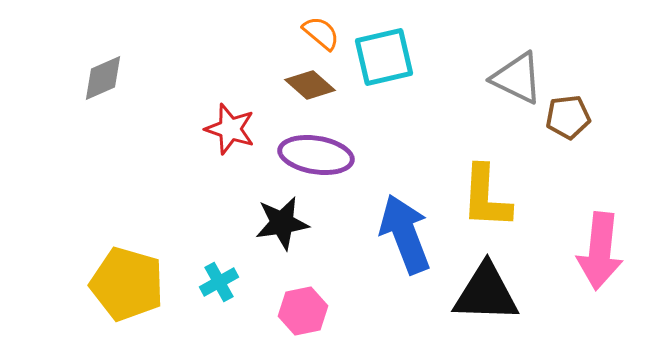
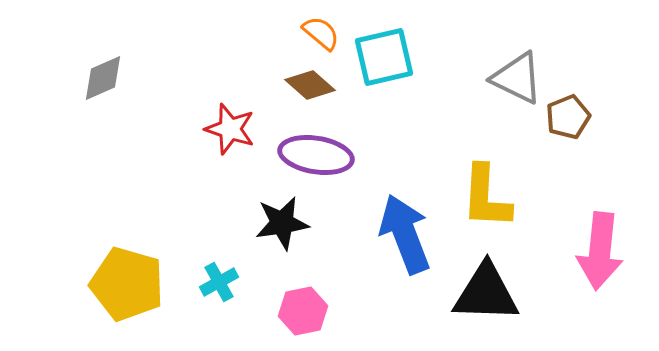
brown pentagon: rotated 15 degrees counterclockwise
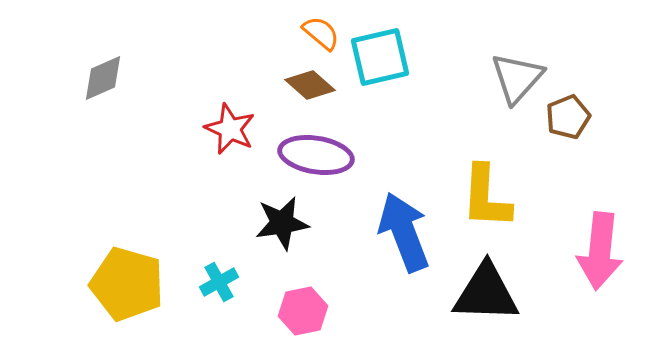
cyan square: moved 4 px left
gray triangle: rotated 46 degrees clockwise
red star: rotated 6 degrees clockwise
blue arrow: moved 1 px left, 2 px up
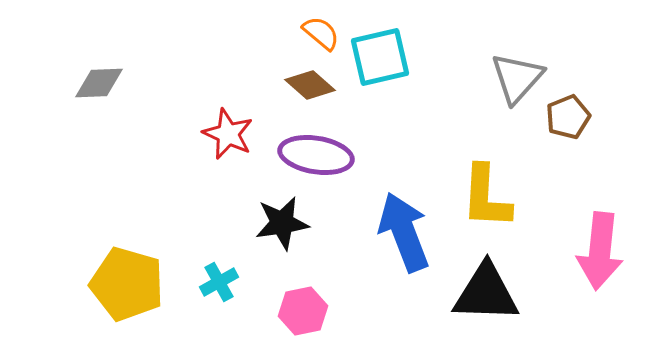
gray diamond: moved 4 px left, 5 px down; rotated 21 degrees clockwise
red star: moved 2 px left, 5 px down
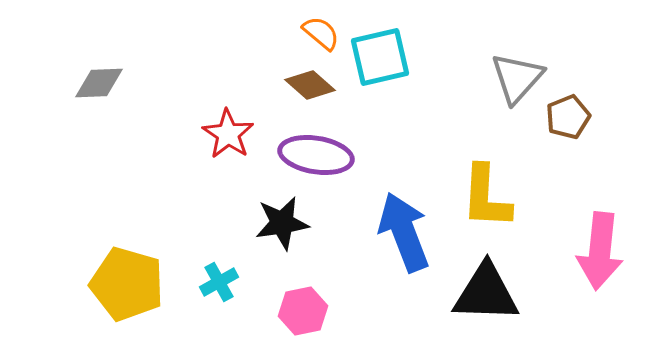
red star: rotated 9 degrees clockwise
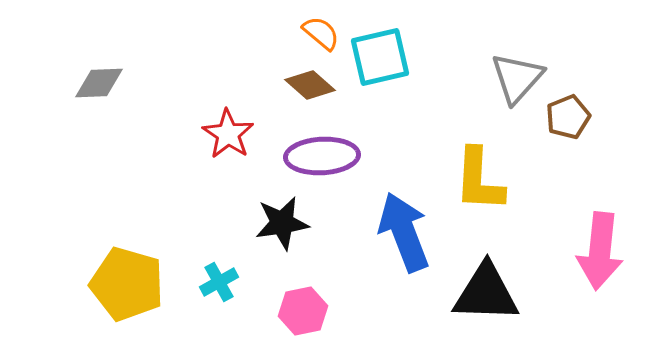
purple ellipse: moved 6 px right, 1 px down; rotated 12 degrees counterclockwise
yellow L-shape: moved 7 px left, 17 px up
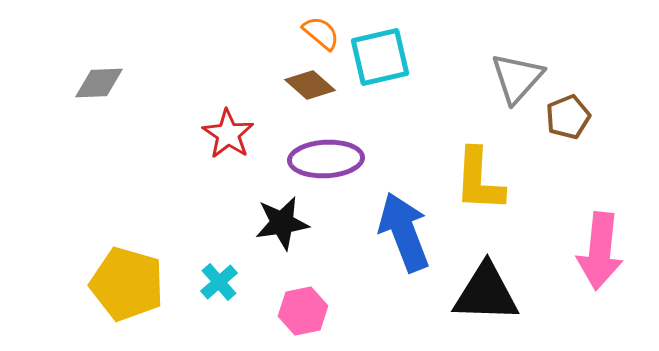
purple ellipse: moved 4 px right, 3 px down
cyan cross: rotated 12 degrees counterclockwise
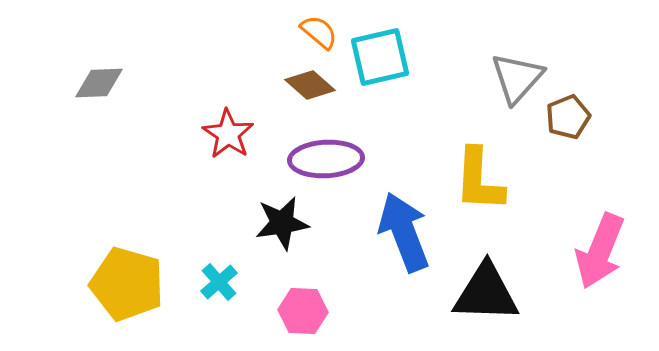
orange semicircle: moved 2 px left, 1 px up
pink arrow: rotated 16 degrees clockwise
pink hexagon: rotated 15 degrees clockwise
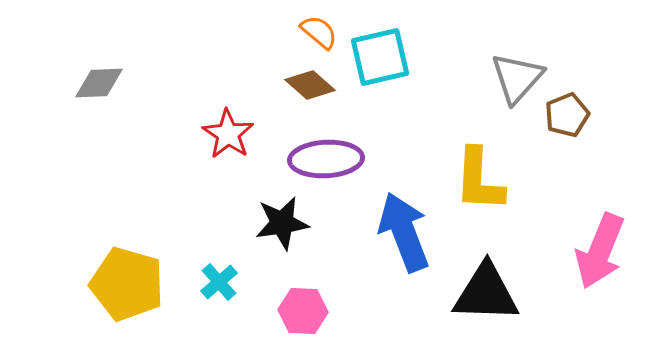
brown pentagon: moved 1 px left, 2 px up
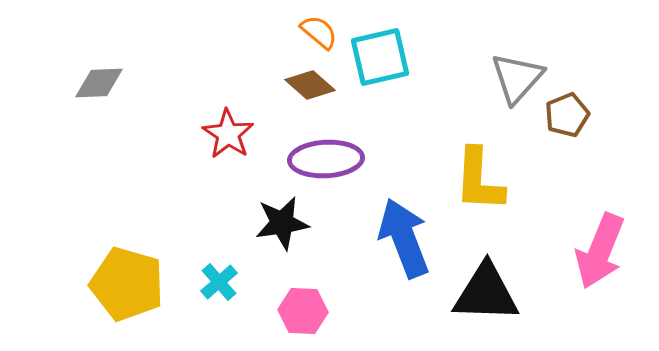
blue arrow: moved 6 px down
